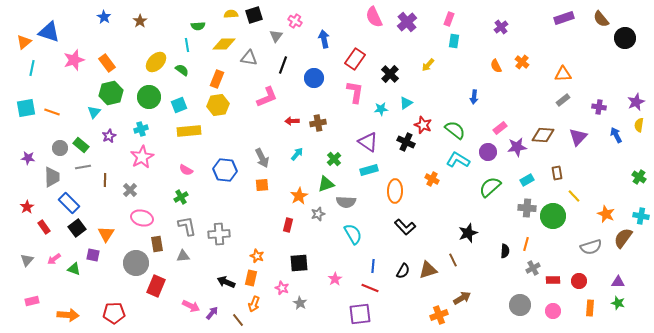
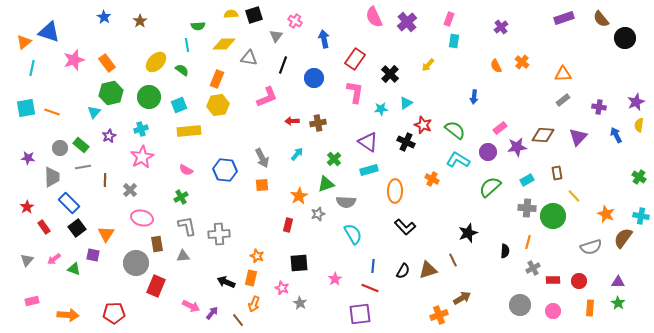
orange line at (526, 244): moved 2 px right, 2 px up
green star at (618, 303): rotated 16 degrees clockwise
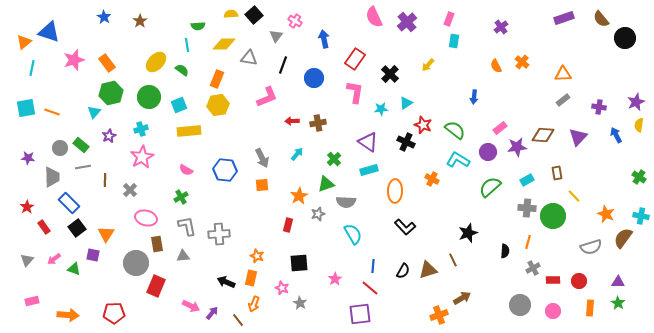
black square at (254, 15): rotated 24 degrees counterclockwise
pink ellipse at (142, 218): moved 4 px right
red line at (370, 288): rotated 18 degrees clockwise
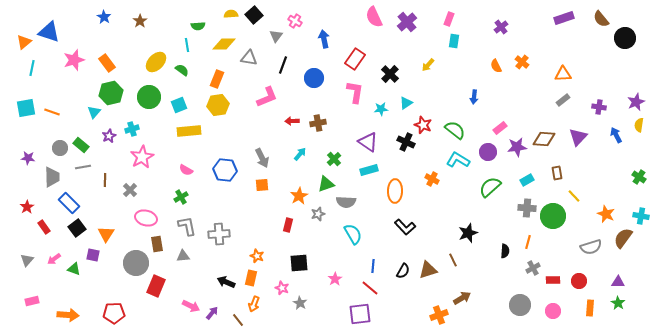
cyan cross at (141, 129): moved 9 px left
brown diamond at (543, 135): moved 1 px right, 4 px down
cyan arrow at (297, 154): moved 3 px right
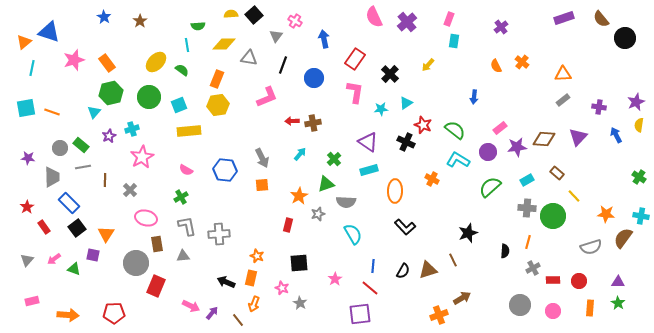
brown cross at (318, 123): moved 5 px left
brown rectangle at (557, 173): rotated 40 degrees counterclockwise
orange star at (606, 214): rotated 18 degrees counterclockwise
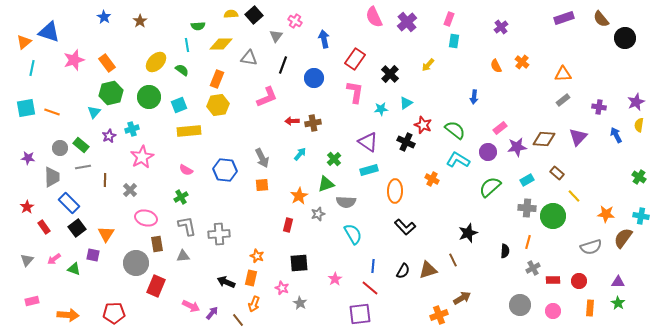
yellow diamond at (224, 44): moved 3 px left
